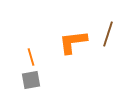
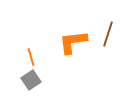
gray square: rotated 24 degrees counterclockwise
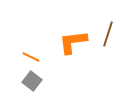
orange line: rotated 48 degrees counterclockwise
gray square: moved 1 px right, 1 px down; rotated 18 degrees counterclockwise
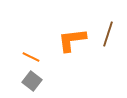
orange L-shape: moved 1 px left, 2 px up
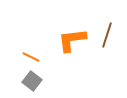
brown line: moved 1 px left, 1 px down
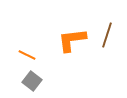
orange line: moved 4 px left, 2 px up
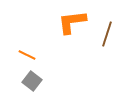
brown line: moved 1 px up
orange L-shape: moved 18 px up
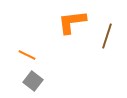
brown line: moved 2 px down
gray square: moved 1 px right
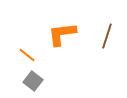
orange L-shape: moved 10 px left, 12 px down
orange line: rotated 12 degrees clockwise
